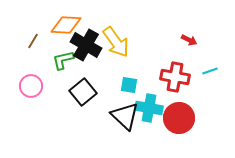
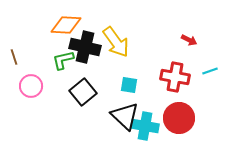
brown line: moved 19 px left, 16 px down; rotated 49 degrees counterclockwise
black cross: moved 1 px left, 2 px down; rotated 16 degrees counterclockwise
cyan cross: moved 4 px left, 18 px down
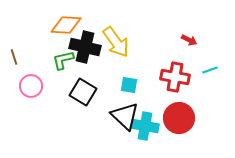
cyan line: moved 1 px up
black square: rotated 20 degrees counterclockwise
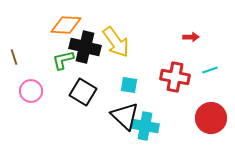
red arrow: moved 2 px right, 3 px up; rotated 28 degrees counterclockwise
pink circle: moved 5 px down
red circle: moved 32 px right
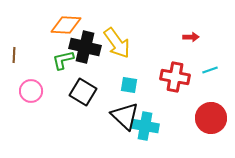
yellow arrow: moved 1 px right, 1 px down
brown line: moved 2 px up; rotated 21 degrees clockwise
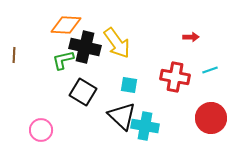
pink circle: moved 10 px right, 39 px down
black triangle: moved 3 px left
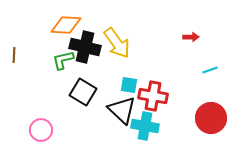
red cross: moved 22 px left, 19 px down
black triangle: moved 6 px up
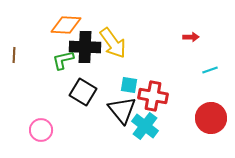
yellow arrow: moved 4 px left
black cross: rotated 12 degrees counterclockwise
black triangle: rotated 8 degrees clockwise
cyan cross: rotated 28 degrees clockwise
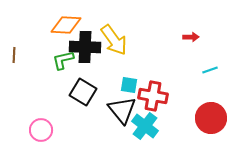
yellow arrow: moved 1 px right, 3 px up
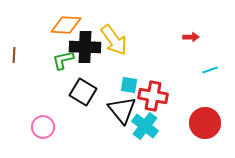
red circle: moved 6 px left, 5 px down
pink circle: moved 2 px right, 3 px up
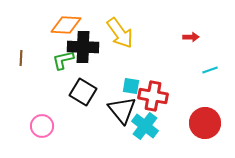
yellow arrow: moved 6 px right, 7 px up
black cross: moved 2 px left
brown line: moved 7 px right, 3 px down
cyan square: moved 2 px right, 1 px down
pink circle: moved 1 px left, 1 px up
